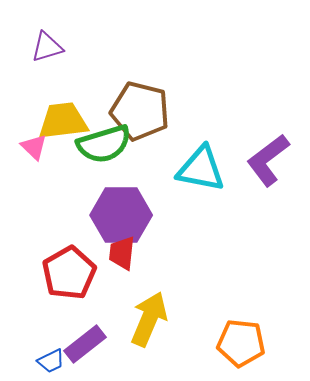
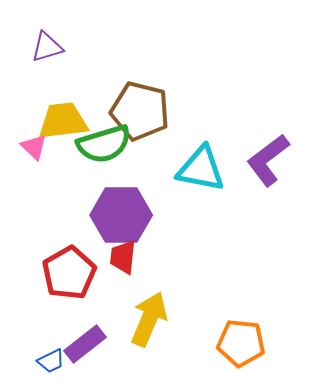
red trapezoid: moved 1 px right, 4 px down
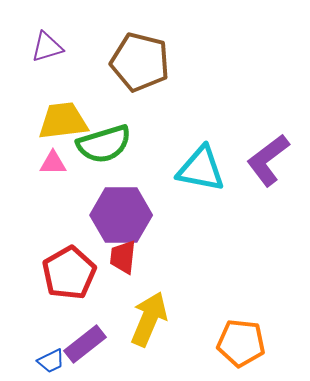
brown pentagon: moved 49 px up
pink triangle: moved 19 px right, 16 px down; rotated 44 degrees counterclockwise
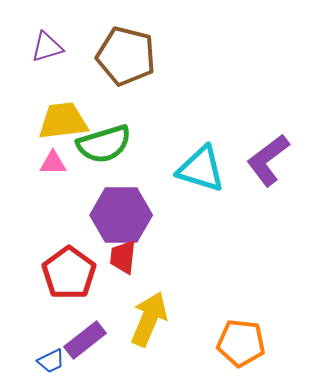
brown pentagon: moved 14 px left, 6 px up
cyan triangle: rotated 6 degrees clockwise
red pentagon: rotated 6 degrees counterclockwise
purple rectangle: moved 4 px up
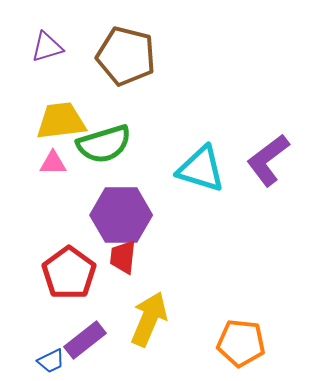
yellow trapezoid: moved 2 px left
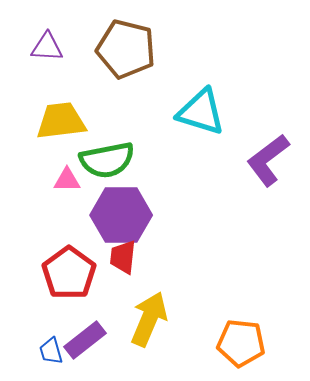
purple triangle: rotated 20 degrees clockwise
brown pentagon: moved 7 px up
green semicircle: moved 3 px right, 16 px down; rotated 6 degrees clockwise
pink triangle: moved 14 px right, 17 px down
cyan triangle: moved 57 px up
blue trapezoid: moved 10 px up; rotated 100 degrees clockwise
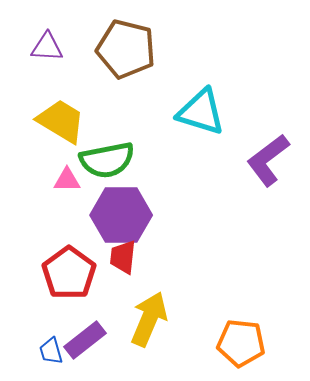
yellow trapezoid: rotated 38 degrees clockwise
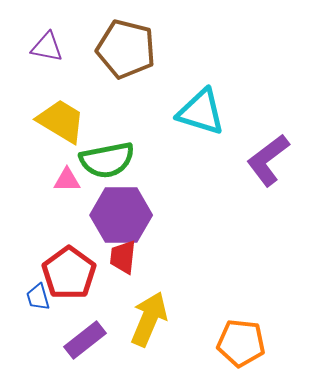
purple triangle: rotated 8 degrees clockwise
blue trapezoid: moved 13 px left, 54 px up
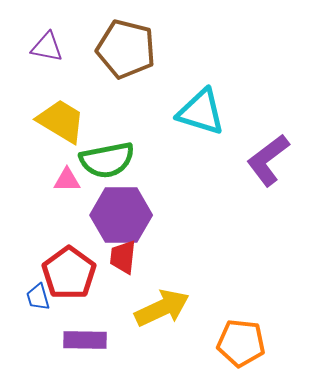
yellow arrow: moved 13 px right, 11 px up; rotated 42 degrees clockwise
purple rectangle: rotated 39 degrees clockwise
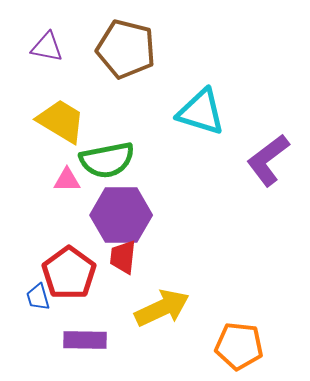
orange pentagon: moved 2 px left, 3 px down
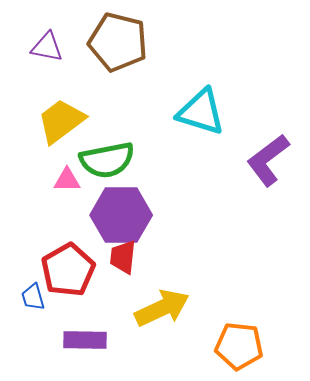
brown pentagon: moved 8 px left, 7 px up
yellow trapezoid: rotated 68 degrees counterclockwise
red pentagon: moved 1 px left, 3 px up; rotated 6 degrees clockwise
blue trapezoid: moved 5 px left
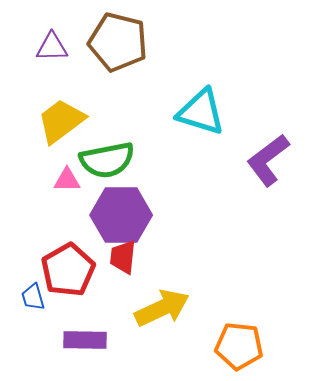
purple triangle: moved 5 px right; rotated 12 degrees counterclockwise
